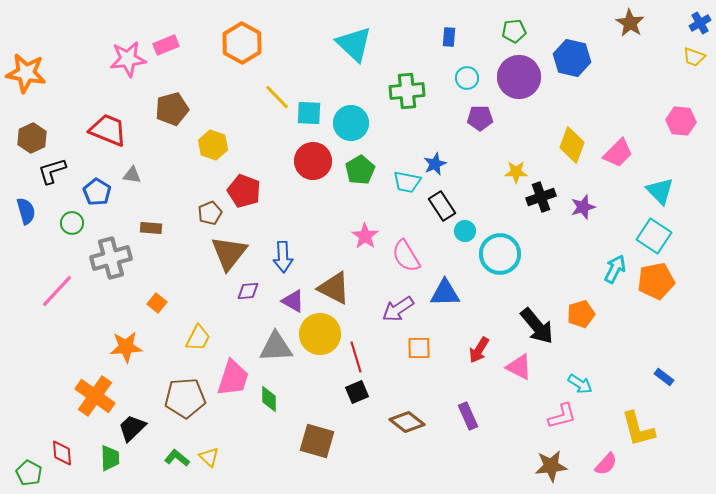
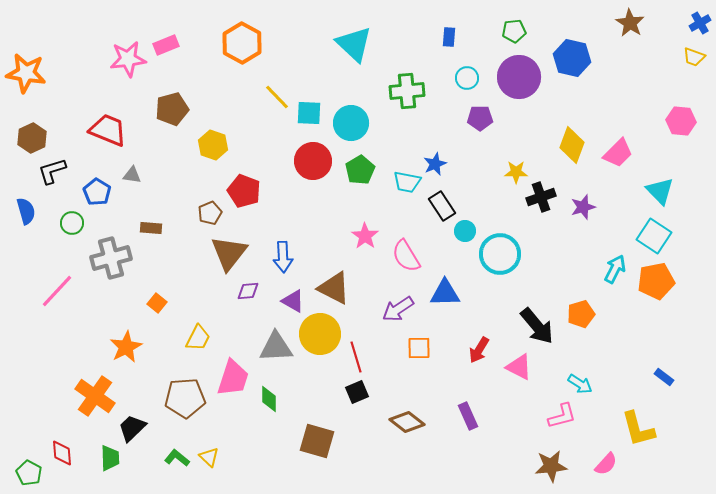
orange star at (126, 347): rotated 24 degrees counterclockwise
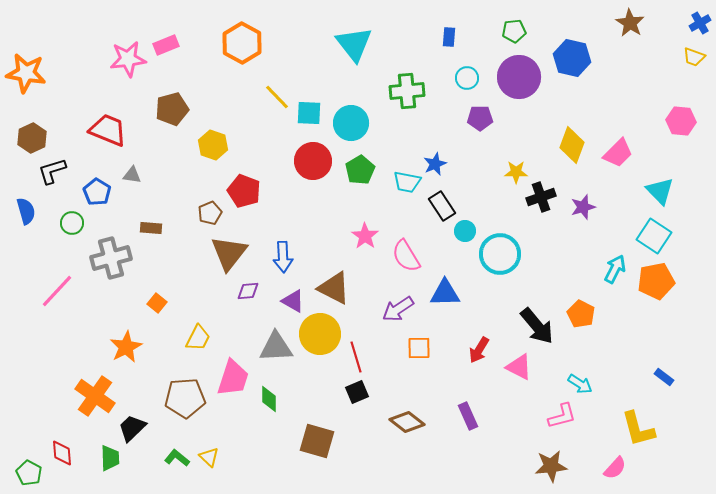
cyan triangle at (354, 44): rotated 9 degrees clockwise
orange pentagon at (581, 314): rotated 28 degrees counterclockwise
pink semicircle at (606, 464): moved 9 px right, 4 px down
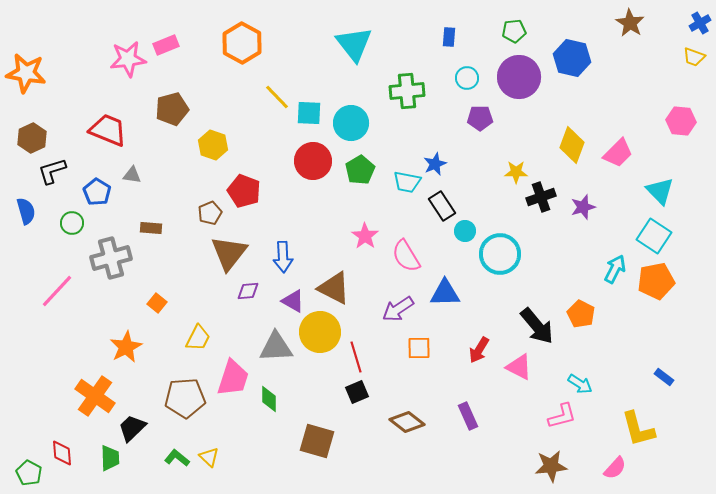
yellow circle at (320, 334): moved 2 px up
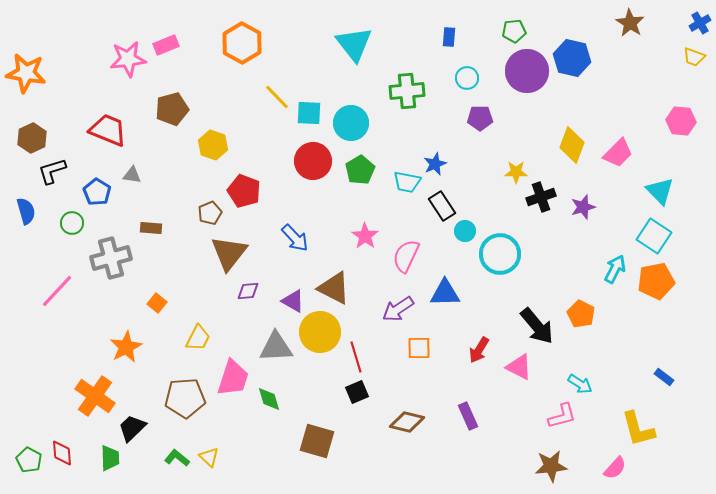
purple circle at (519, 77): moved 8 px right, 6 px up
pink semicircle at (406, 256): rotated 56 degrees clockwise
blue arrow at (283, 257): moved 12 px right, 19 px up; rotated 40 degrees counterclockwise
green diamond at (269, 399): rotated 16 degrees counterclockwise
brown diamond at (407, 422): rotated 24 degrees counterclockwise
green pentagon at (29, 473): moved 13 px up
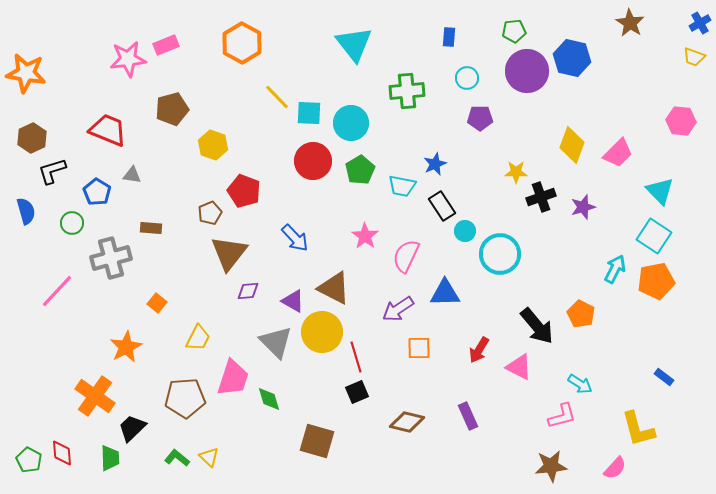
cyan trapezoid at (407, 182): moved 5 px left, 4 px down
yellow circle at (320, 332): moved 2 px right
gray triangle at (276, 347): moved 5 px up; rotated 48 degrees clockwise
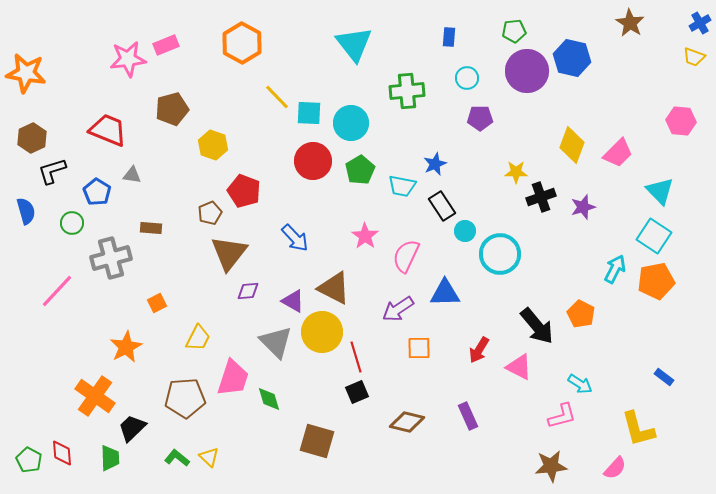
orange square at (157, 303): rotated 24 degrees clockwise
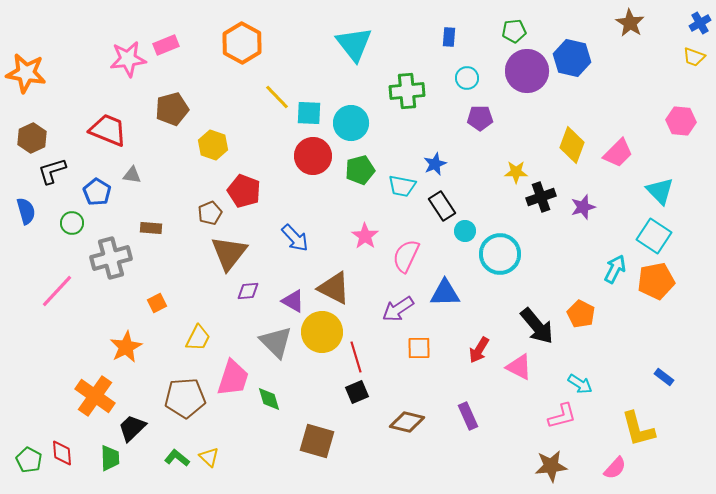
red circle at (313, 161): moved 5 px up
green pentagon at (360, 170): rotated 16 degrees clockwise
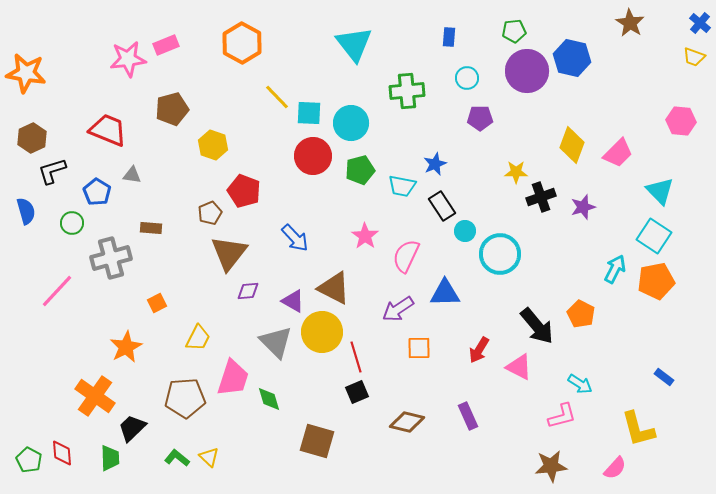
blue cross at (700, 23): rotated 20 degrees counterclockwise
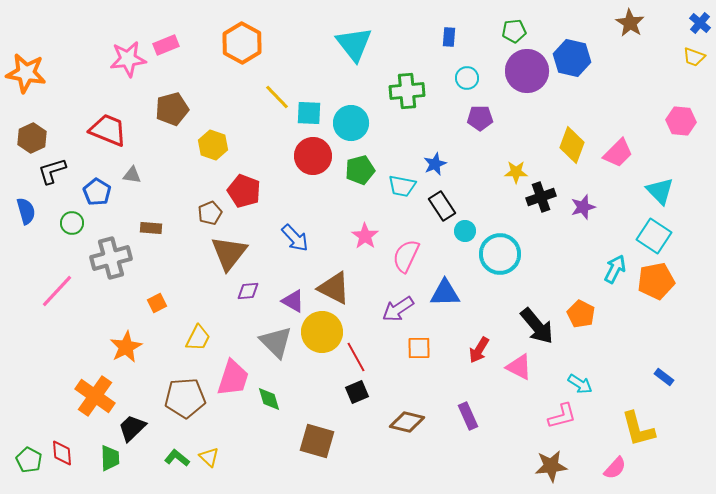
red line at (356, 357): rotated 12 degrees counterclockwise
